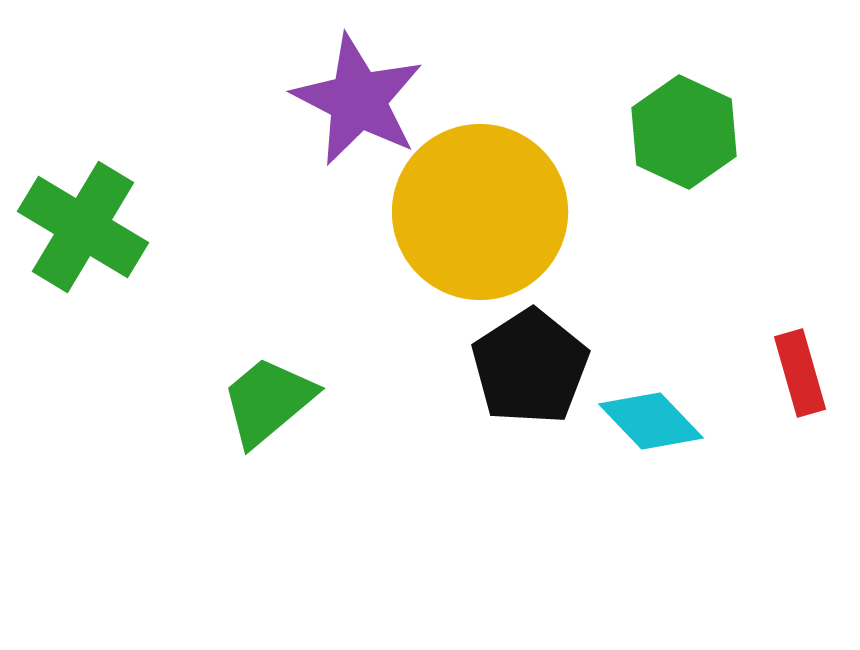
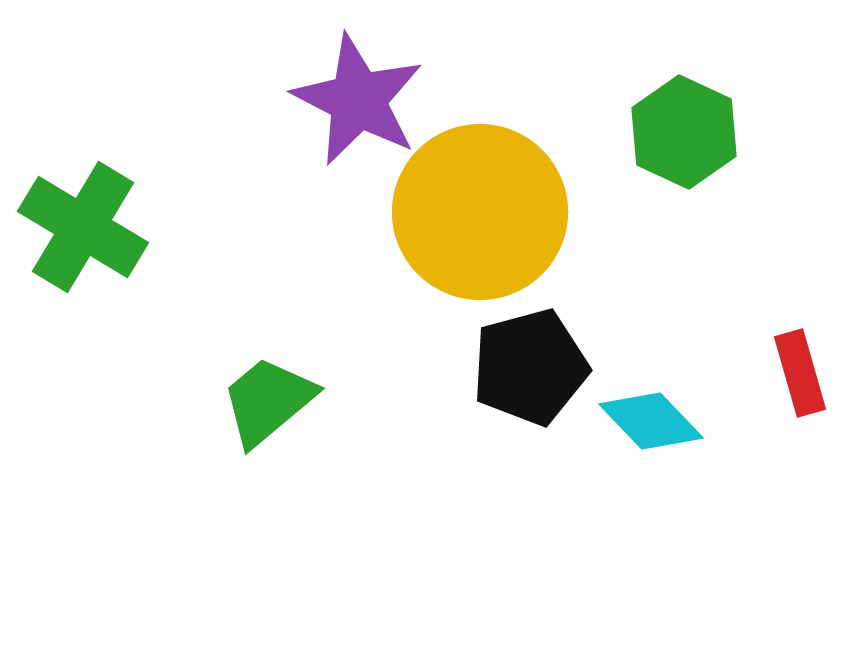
black pentagon: rotated 18 degrees clockwise
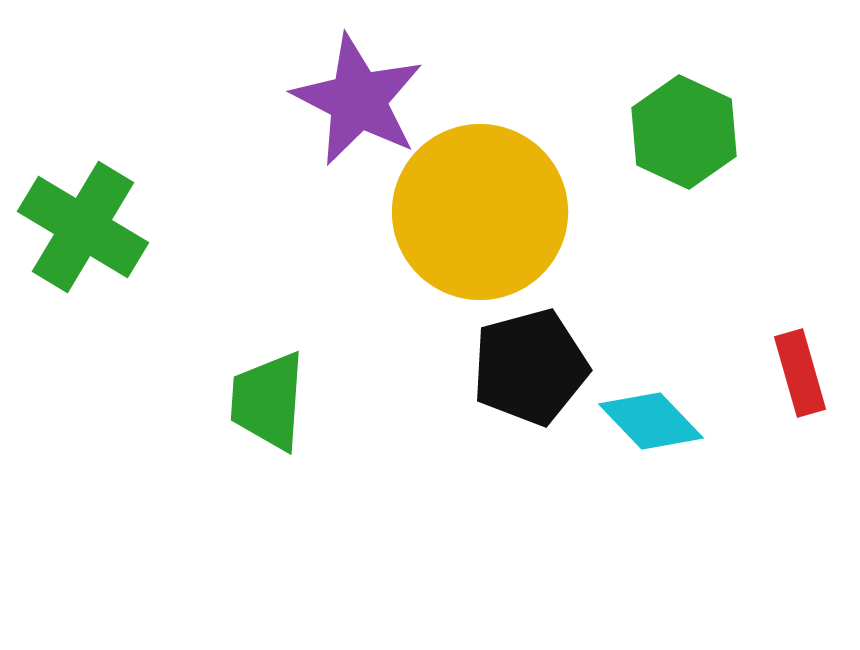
green trapezoid: rotated 46 degrees counterclockwise
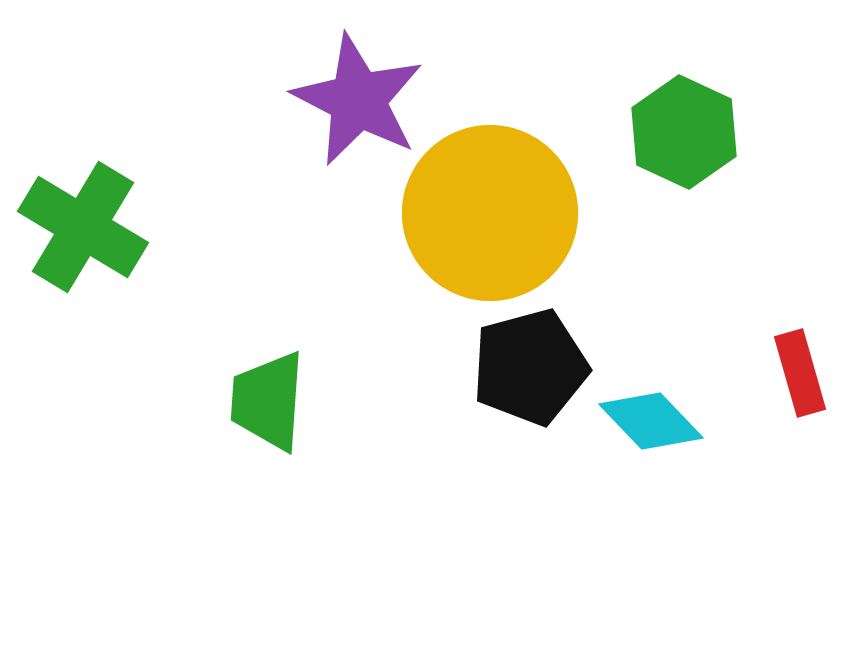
yellow circle: moved 10 px right, 1 px down
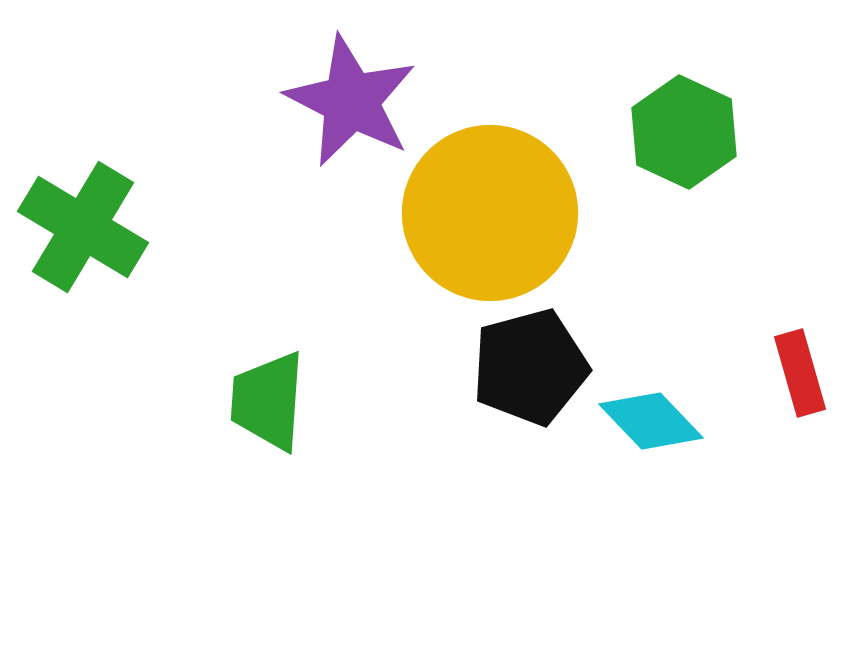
purple star: moved 7 px left, 1 px down
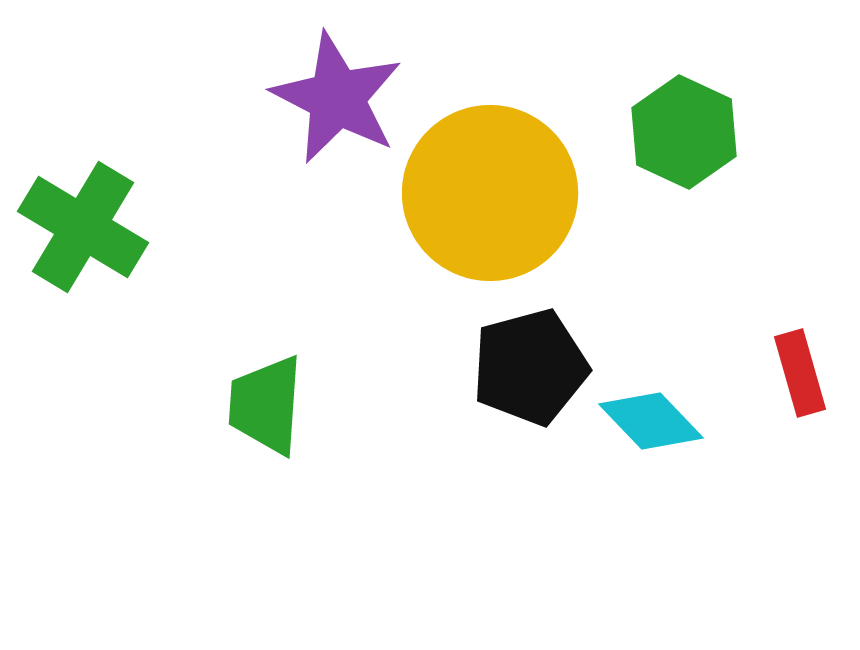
purple star: moved 14 px left, 3 px up
yellow circle: moved 20 px up
green trapezoid: moved 2 px left, 4 px down
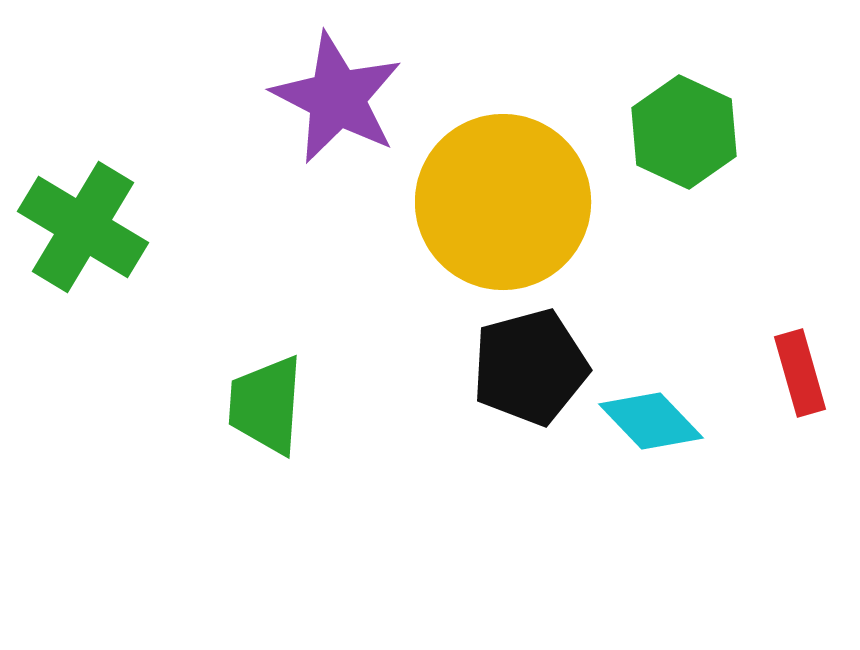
yellow circle: moved 13 px right, 9 px down
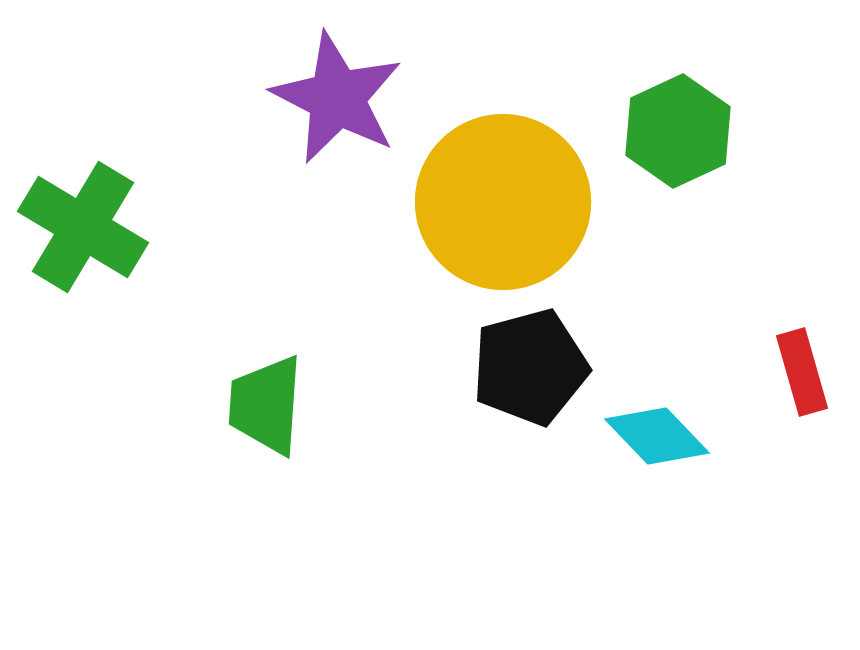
green hexagon: moved 6 px left, 1 px up; rotated 10 degrees clockwise
red rectangle: moved 2 px right, 1 px up
cyan diamond: moved 6 px right, 15 px down
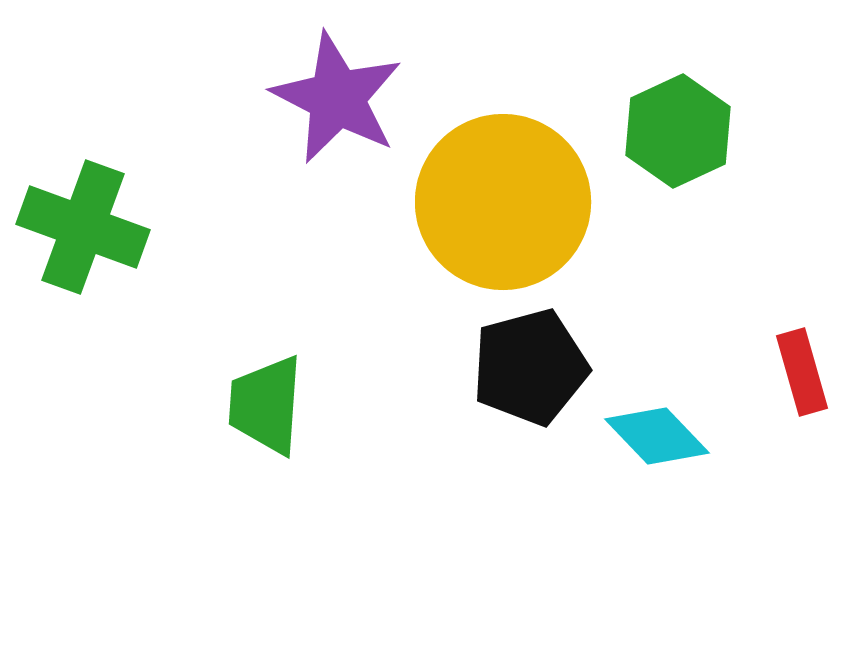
green cross: rotated 11 degrees counterclockwise
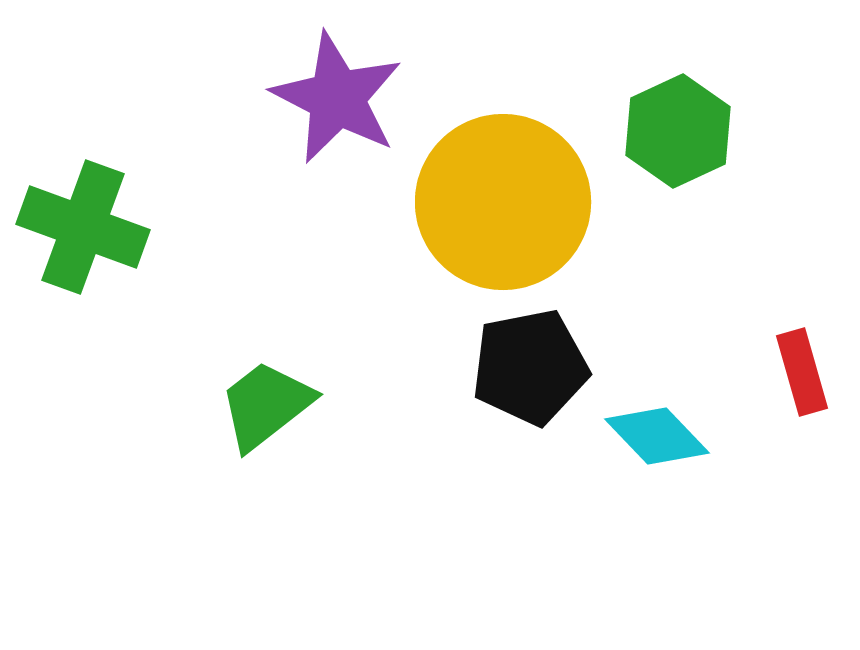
black pentagon: rotated 4 degrees clockwise
green trapezoid: rotated 48 degrees clockwise
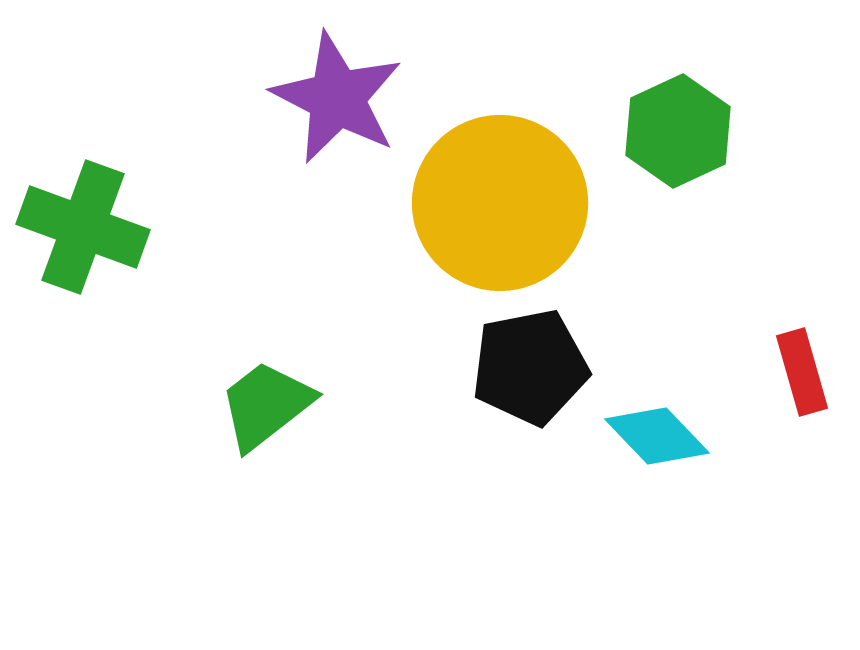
yellow circle: moved 3 px left, 1 px down
